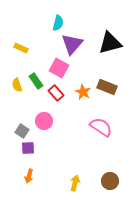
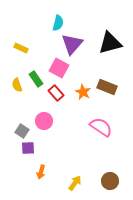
green rectangle: moved 2 px up
orange arrow: moved 12 px right, 4 px up
yellow arrow: rotated 21 degrees clockwise
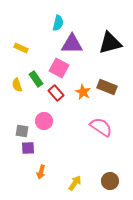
purple triangle: rotated 50 degrees clockwise
gray square: rotated 24 degrees counterclockwise
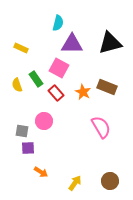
pink semicircle: rotated 25 degrees clockwise
orange arrow: rotated 72 degrees counterclockwise
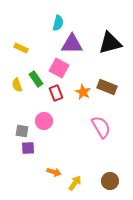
red rectangle: rotated 21 degrees clockwise
orange arrow: moved 13 px right; rotated 16 degrees counterclockwise
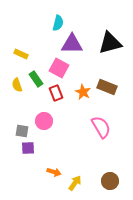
yellow rectangle: moved 6 px down
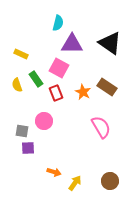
black triangle: rotated 50 degrees clockwise
brown rectangle: rotated 12 degrees clockwise
